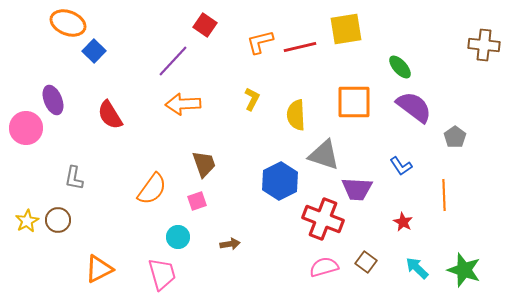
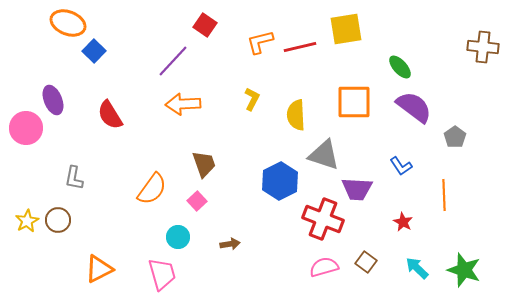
brown cross: moved 1 px left, 2 px down
pink square: rotated 24 degrees counterclockwise
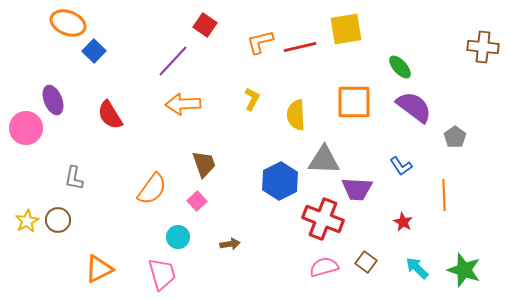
gray triangle: moved 5 px down; rotated 16 degrees counterclockwise
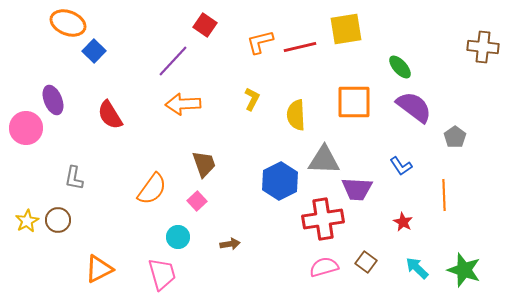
red cross: rotated 30 degrees counterclockwise
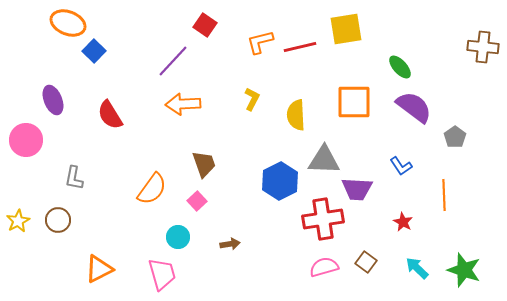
pink circle: moved 12 px down
yellow star: moved 9 px left
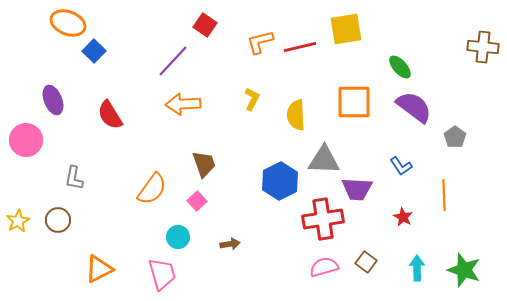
red star: moved 5 px up
cyan arrow: rotated 45 degrees clockwise
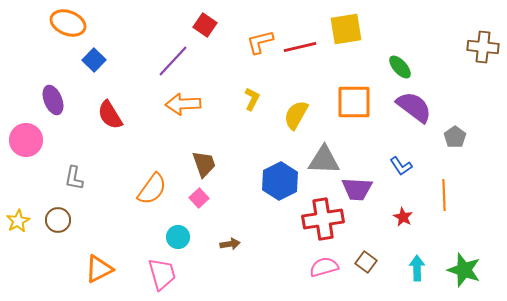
blue square: moved 9 px down
yellow semicircle: rotated 32 degrees clockwise
pink square: moved 2 px right, 3 px up
